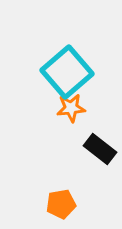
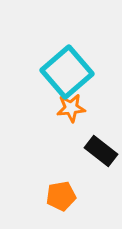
black rectangle: moved 1 px right, 2 px down
orange pentagon: moved 8 px up
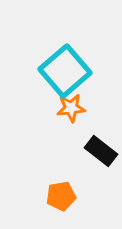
cyan square: moved 2 px left, 1 px up
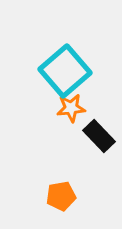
black rectangle: moved 2 px left, 15 px up; rotated 8 degrees clockwise
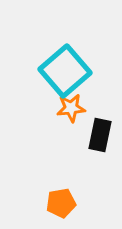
black rectangle: moved 1 px right, 1 px up; rotated 56 degrees clockwise
orange pentagon: moved 7 px down
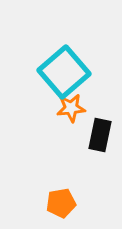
cyan square: moved 1 px left, 1 px down
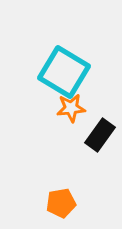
cyan square: rotated 18 degrees counterclockwise
black rectangle: rotated 24 degrees clockwise
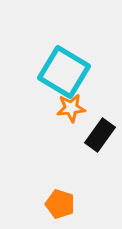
orange pentagon: moved 1 px left, 1 px down; rotated 28 degrees clockwise
